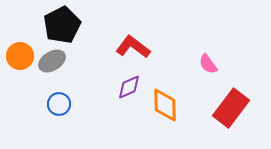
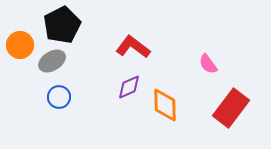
orange circle: moved 11 px up
blue circle: moved 7 px up
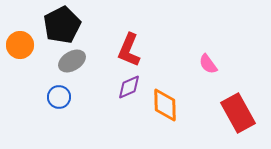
red L-shape: moved 4 px left, 3 px down; rotated 104 degrees counterclockwise
gray ellipse: moved 20 px right
red rectangle: moved 7 px right, 5 px down; rotated 66 degrees counterclockwise
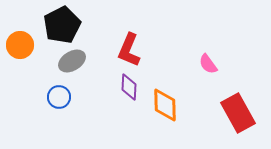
purple diamond: rotated 64 degrees counterclockwise
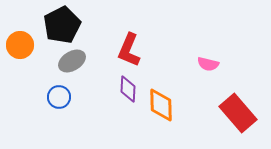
pink semicircle: rotated 40 degrees counterclockwise
purple diamond: moved 1 px left, 2 px down
orange diamond: moved 4 px left
red rectangle: rotated 12 degrees counterclockwise
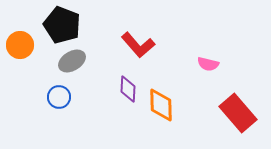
black pentagon: rotated 24 degrees counterclockwise
red L-shape: moved 9 px right, 5 px up; rotated 64 degrees counterclockwise
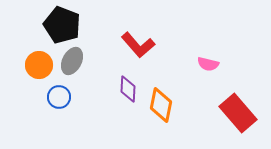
orange circle: moved 19 px right, 20 px down
gray ellipse: rotated 32 degrees counterclockwise
orange diamond: rotated 12 degrees clockwise
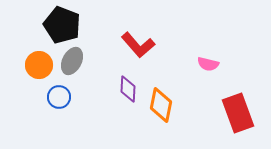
red rectangle: rotated 21 degrees clockwise
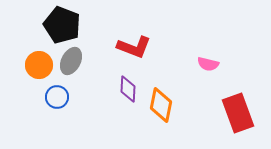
red L-shape: moved 4 px left, 2 px down; rotated 28 degrees counterclockwise
gray ellipse: moved 1 px left
blue circle: moved 2 px left
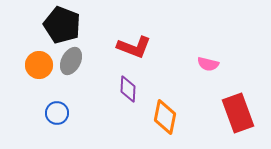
blue circle: moved 16 px down
orange diamond: moved 4 px right, 12 px down
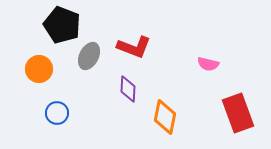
gray ellipse: moved 18 px right, 5 px up
orange circle: moved 4 px down
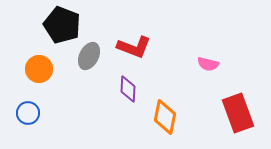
blue circle: moved 29 px left
